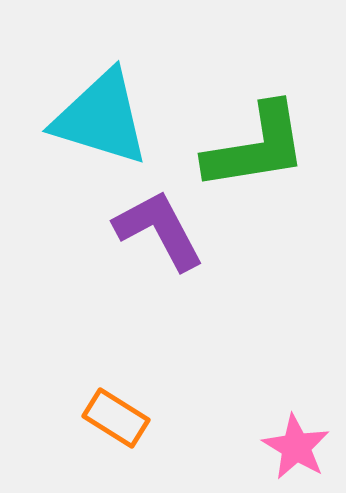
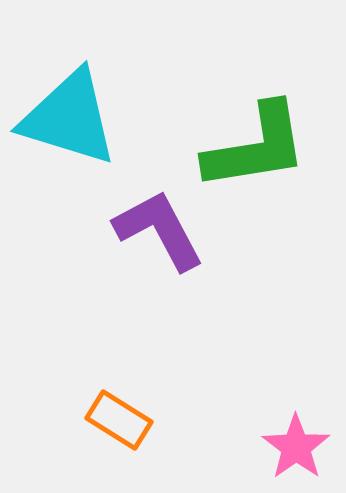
cyan triangle: moved 32 px left
orange rectangle: moved 3 px right, 2 px down
pink star: rotated 6 degrees clockwise
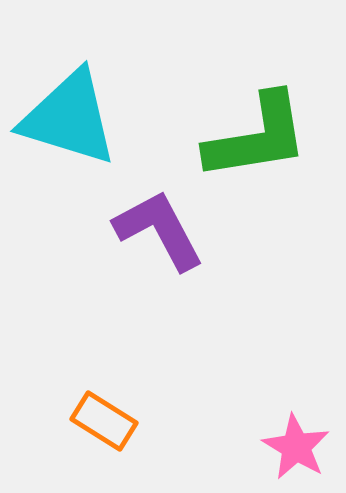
green L-shape: moved 1 px right, 10 px up
orange rectangle: moved 15 px left, 1 px down
pink star: rotated 6 degrees counterclockwise
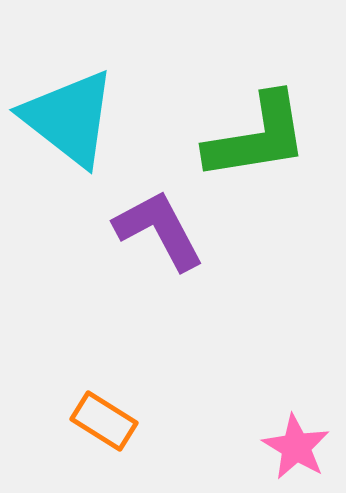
cyan triangle: rotated 21 degrees clockwise
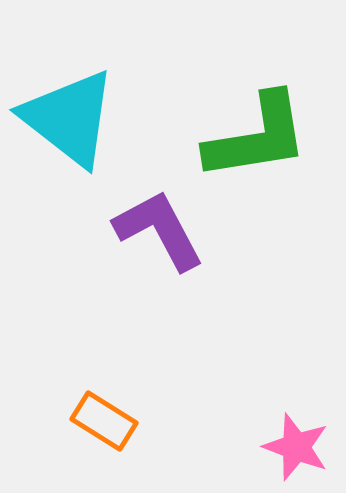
pink star: rotated 10 degrees counterclockwise
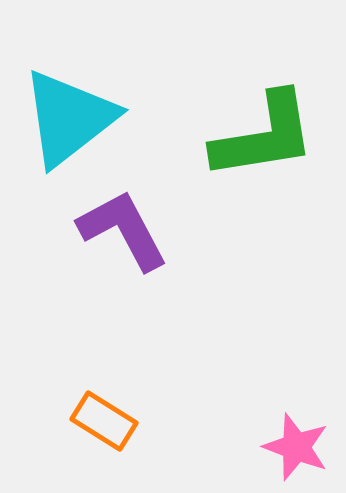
cyan triangle: rotated 44 degrees clockwise
green L-shape: moved 7 px right, 1 px up
purple L-shape: moved 36 px left
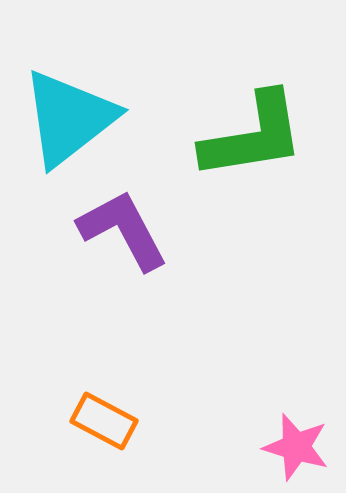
green L-shape: moved 11 px left
orange rectangle: rotated 4 degrees counterclockwise
pink star: rotated 4 degrees counterclockwise
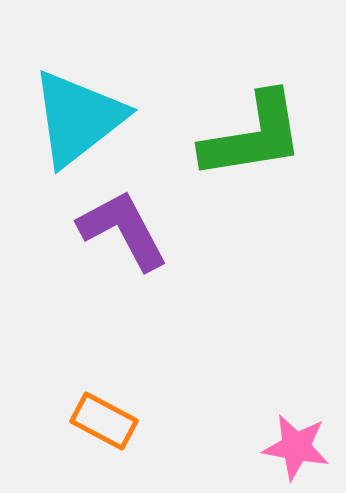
cyan triangle: moved 9 px right
pink star: rotated 6 degrees counterclockwise
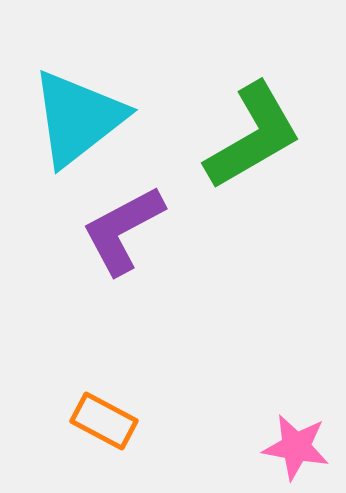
green L-shape: rotated 21 degrees counterclockwise
purple L-shape: rotated 90 degrees counterclockwise
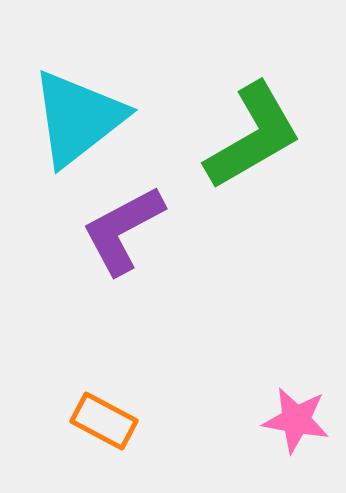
pink star: moved 27 px up
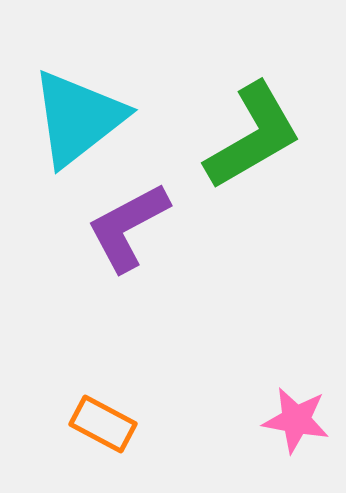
purple L-shape: moved 5 px right, 3 px up
orange rectangle: moved 1 px left, 3 px down
